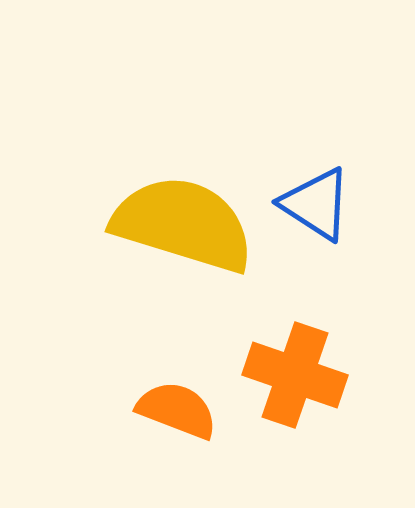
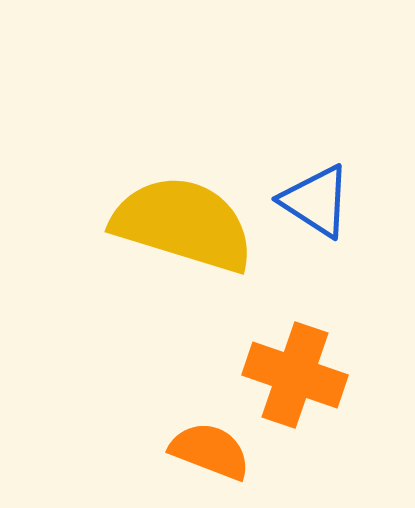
blue triangle: moved 3 px up
orange semicircle: moved 33 px right, 41 px down
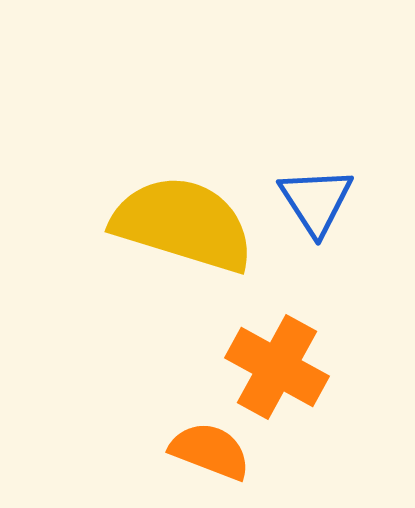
blue triangle: rotated 24 degrees clockwise
orange cross: moved 18 px left, 8 px up; rotated 10 degrees clockwise
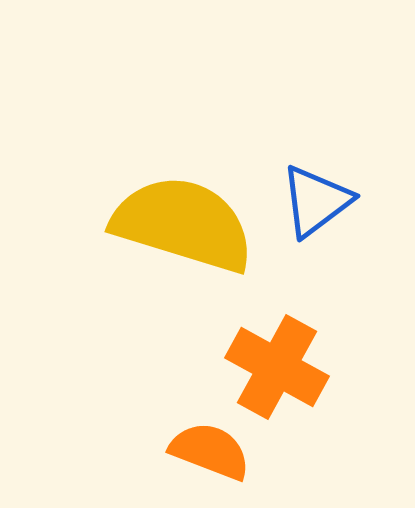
blue triangle: rotated 26 degrees clockwise
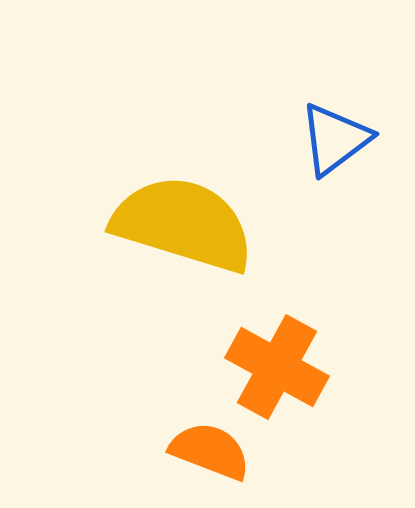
blue triangle: moved 19 px right, 62 px up
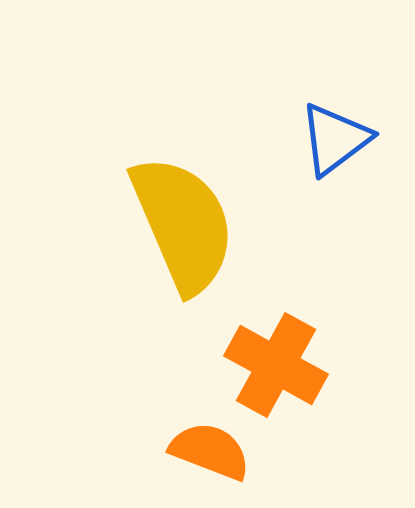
yellow semicircle: rotated 50 degrees clockwise
orange cross: moved 1 px left, 2 px up
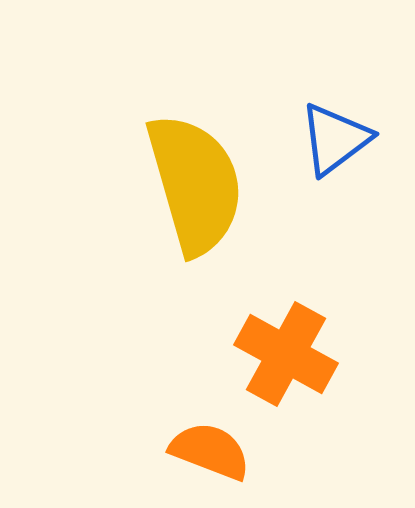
yellow semicircle: moved 12 px right, 40 px up; rotated 7 degrees clockwise
orange cross: moved 10 px right, 11 px up
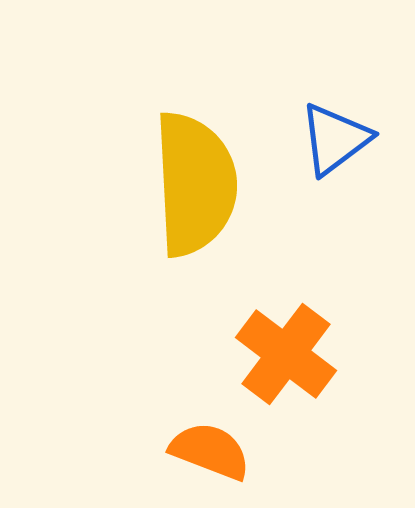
yellow semicircle: rotated 13 degrees clockwise
orange cross: rotated 8 degrees clockwise
